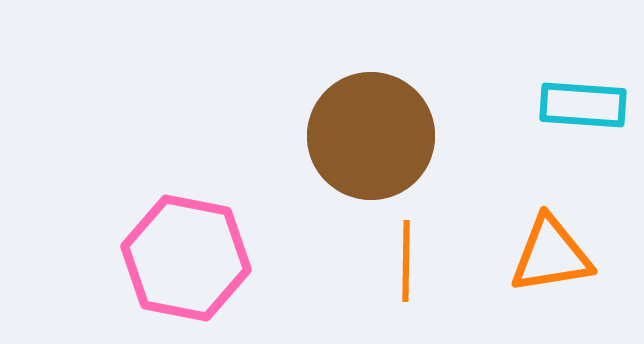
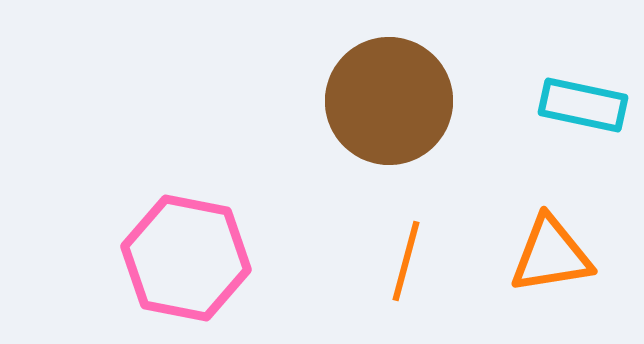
cyan rectangle: rotated 8 degrees clockwise
brown circle: moved 18 px right, 35 px up
orange line: rotated 14 degrees clockwise
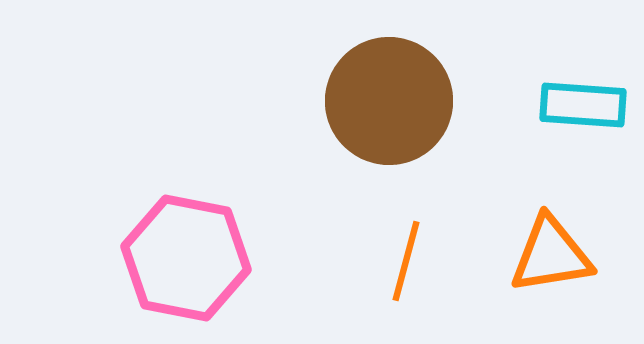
cyan rectangle: rotated 8 degrees counterclockwise
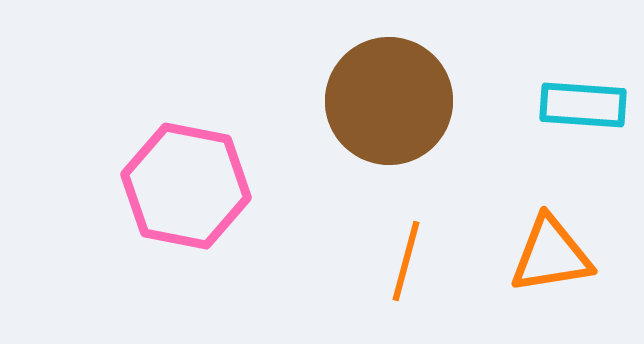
pink hexagon: moved 72 px up
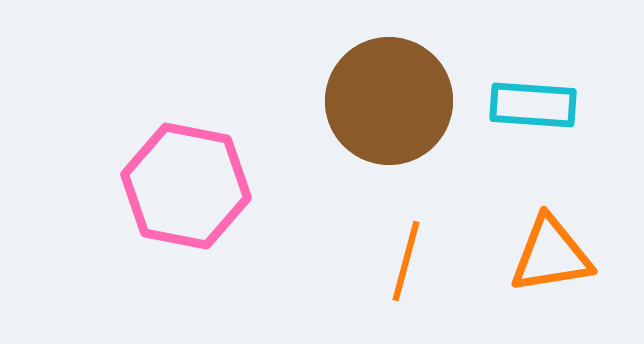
cyan rectangle: moved 50 px left
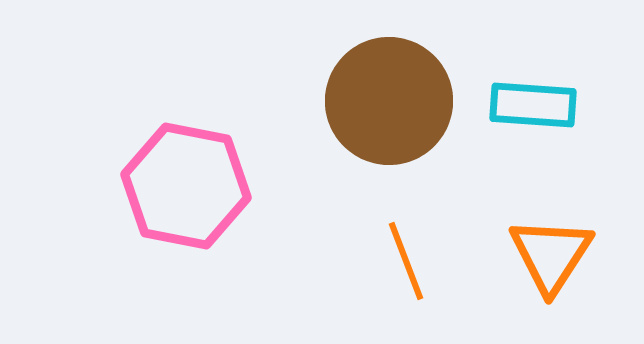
orange triangle: rotated 48 degrees counterclockwise
orange line: rotated 36 degrees counterclockwise
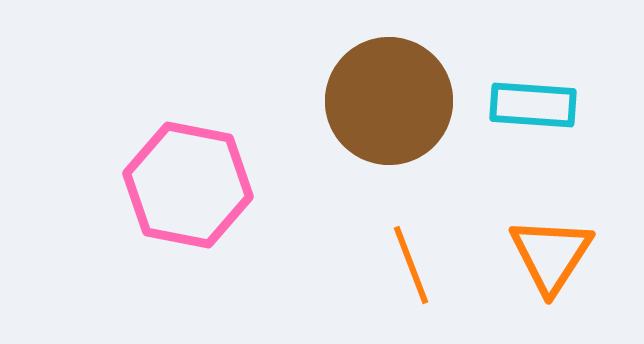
pink hexagon: moved 2 px right, 1 px up
orange line: moved 5 px right, 4 px down
